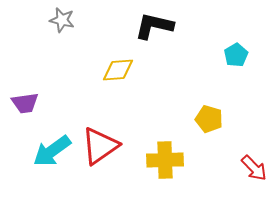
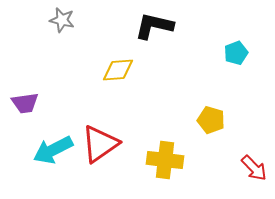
cyan pentagon: moved 2 px up; rotated 10 degrees clockwise
yellow pentagon: moved 2 px right, 1 px down
red triangle: moved 2 px up
cyan arrow: moved 1 px right, 1 px up; rotated 9 degrees clockwise
yellow cross: rotated 9 degrees clockwise
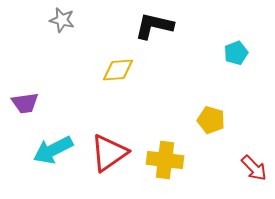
red triangle: moved 9 px right, 9 px down
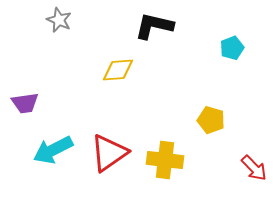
gray star: moved 3 px left; rotated 10 degrees clockwise
cyan pentagon: moved 4 px left, 5 px up
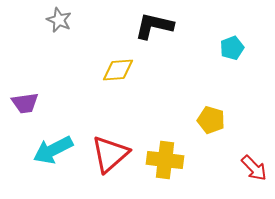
red triangle: moved 1 px right, 1 px down; rotated 6 degrees counterclockwise
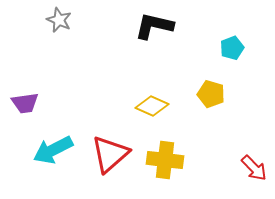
yellow diamond: moved 34 px right, 36 px down; rotated 28 degrees clockwise
yellow pentagon: moved 26 px up
